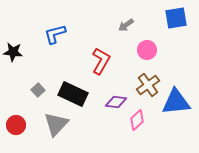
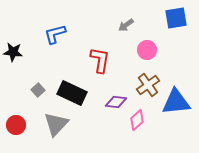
red L-shape: moved 1 px left, 1 px up; rotated 20 degrees counterclockwise
black rectangle: moved 1 px left, 1 px up
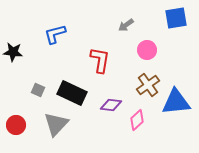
gray square: rotated 24 degrees counterclockwise
purple diamond: moved 5 px left, 3 px down
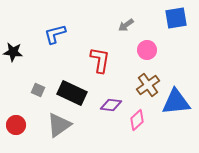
gray triangle: moved 3 px right, 1 px down; rotated 12 degrees clockwise
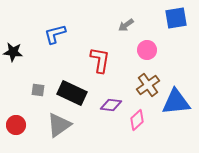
gray square: rotated 16 degrees counterclockwise
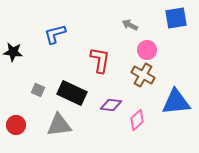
gray arrow: moved 4 px right; rotated 63 degrees clockwise
brown cross: moved 5 px left, 10 px up; rotated 25 degrees counterclockwise
gray square: rotated 16 degrees clockwise
gray triangle: rotated 28 degrees clockwise
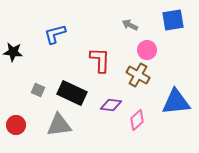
blue square: moved 3 px left, 2 px down
red L-shape: rotated 8 degrees counterclockwise
brown cross: moved 5 px left
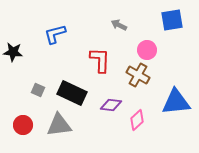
blue square: moved 1 px left
gray arrow: moved 11 px left
red circle: moved 7 px right
